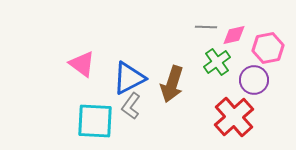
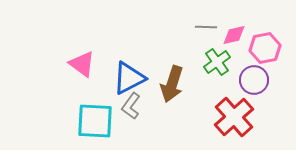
pink hexagon: moved 3 px left
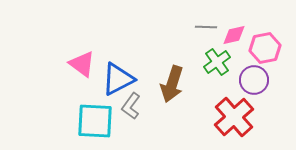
blue triangle: moved 11 px left, 1 px down
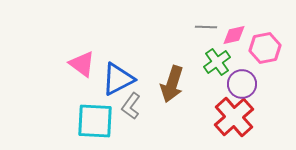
purple circle: moved 12 px left, 4 px down
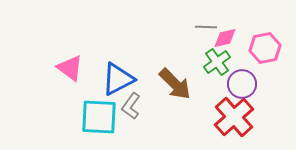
pink diamond: moved 9 px left, 3 px down
pink triangle: moved 12 px left, 4 px down
brown arrow: moved 3 px right; rotated 63 degrees counterclockwise
cyan square: moved 4 px right, 4 px up
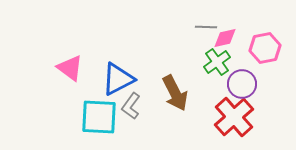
brown arrow: moved 9 px down; rotated 18 degrees clockwise
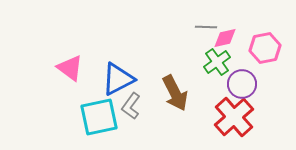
cyan square: rotated 15 degrees counterclockwise
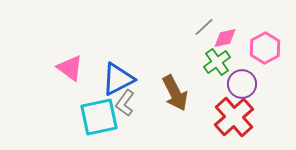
gray line: moved 2 px left; rotated 45 degrees counterclockwise
pink hexagon: rotated 16 degrees counterclockwise
gray L-shape: moved 6 px left, 3 px up
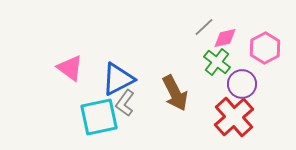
green cross: rotated 16 degrees counterclockwise
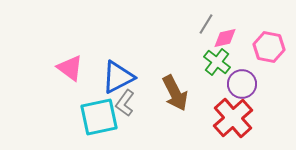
gray line: moved 2 px right, 3 px up; rotated 15 degrees counterclockwise
pink hexagon: moved 4 px right, 1 px up; rotated 20 degrees counterclockwise
blue triangle: moved 2 px up
red cross: moved 1 px left, 1 px down
